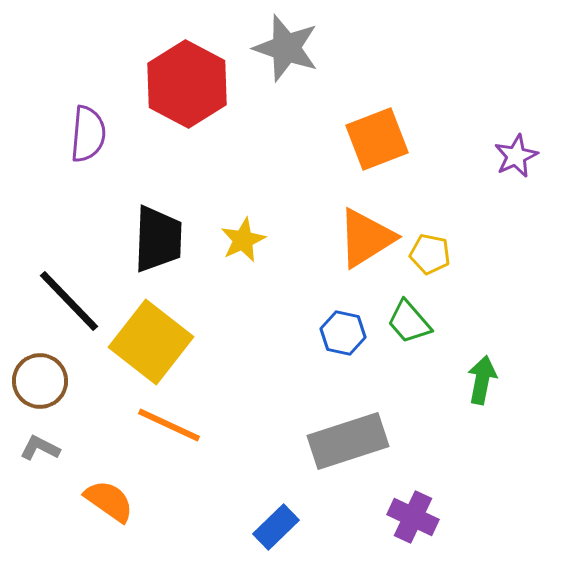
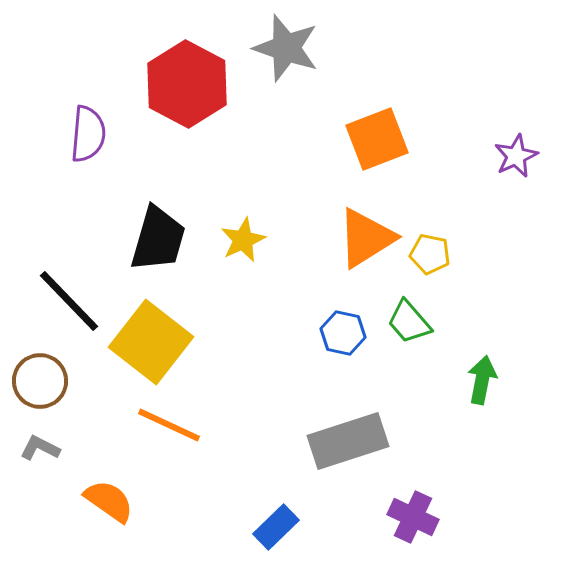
black trapezoid: rotated 14 degrees clockwise
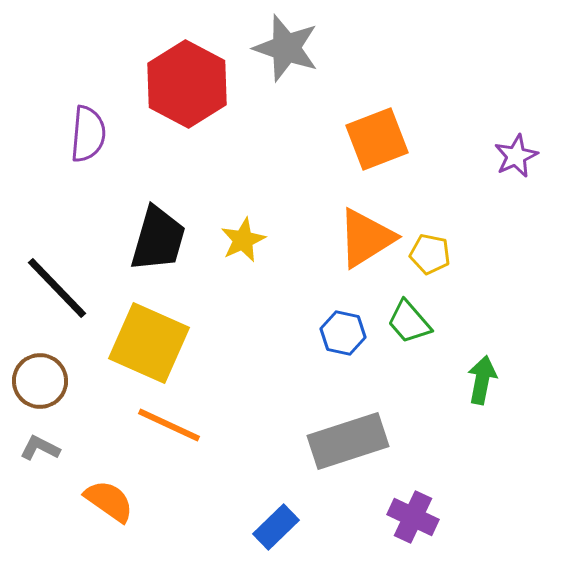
black line: moved 12 px left, 13 px up
yellow square: moved 2 px left, 1 px down; rotated 14 degrees counterclockwise
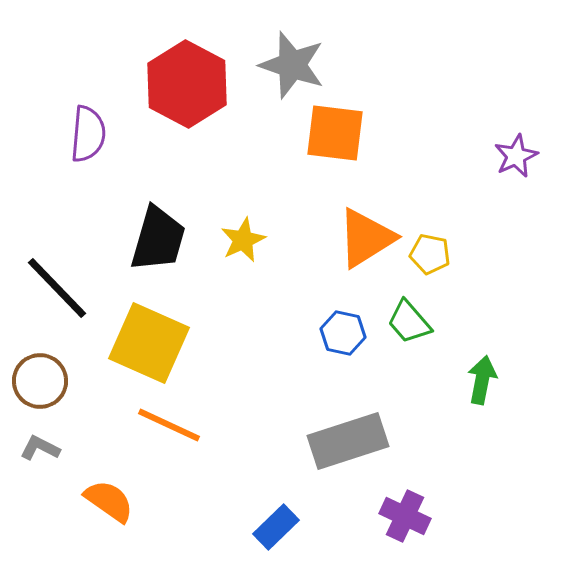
gray star: moved 6 px right, 17 px down
orange square: moved 42 px left, 6 px up; rotated 28 degrees clockwise
purple cross: moved 8 px left, 1 px up
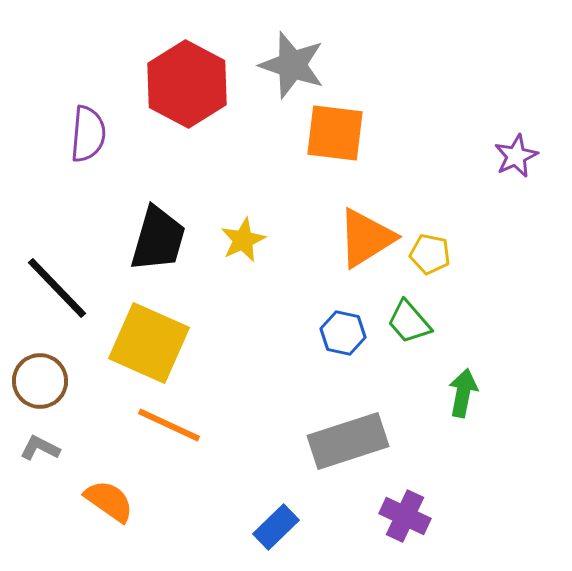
green arrow: moved 19 px left, 13 px down
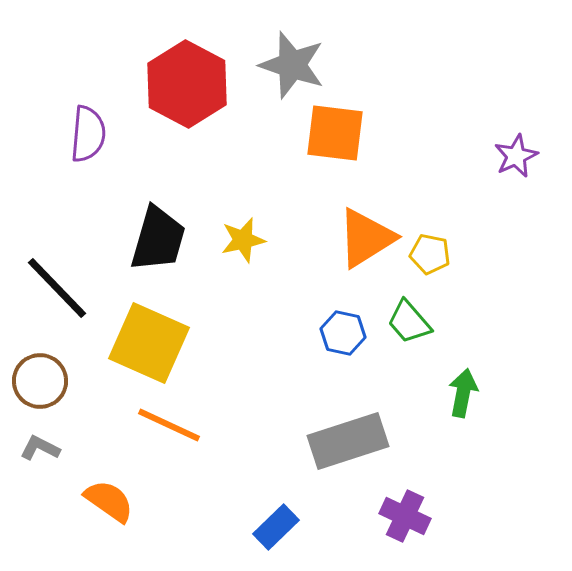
yellow star: rotated 12 degrees clockwise
